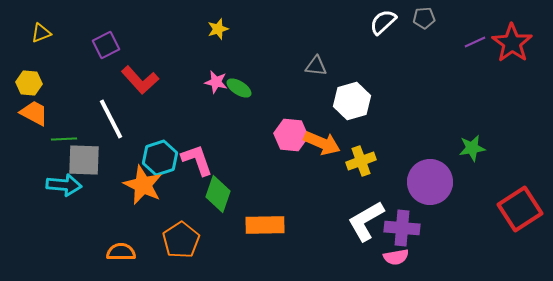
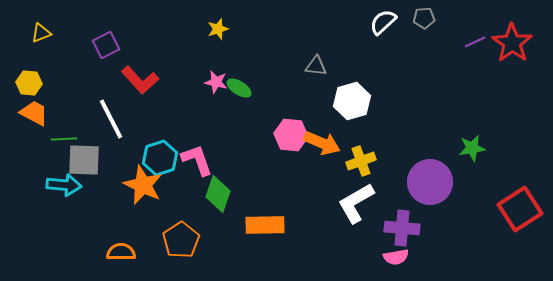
white L-shape: moved 10 px left, 18 px up
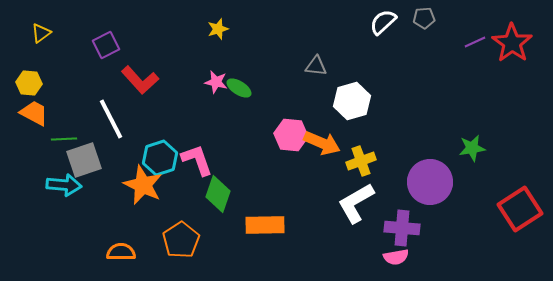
yellow triangle: rotated 15 degrees counterclockwise
gray square: rotated 21 degrees counterclockwise
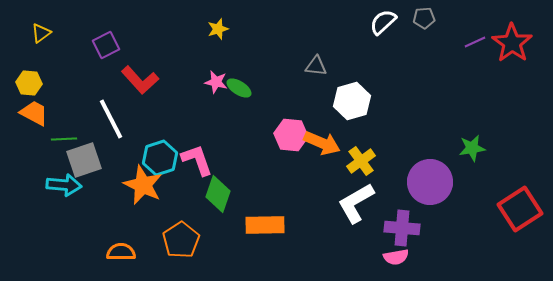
yellow cross: rotated 16 degrees counterclockwise
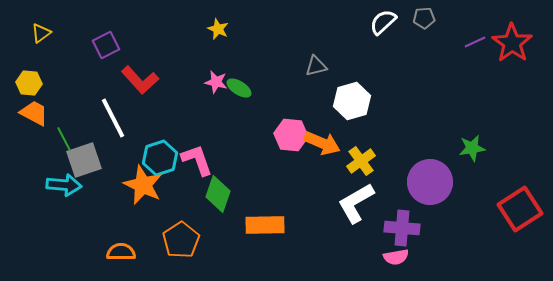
yellow star: rotated 30 degrees counterclockwise
gray triangle: rotated 20 degrees counterclockwise
white line: moved 2 px right, 1 px up
green line: rotated 65 degrees clockwise
